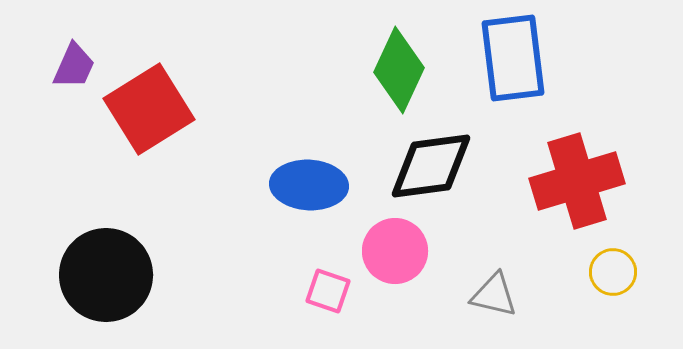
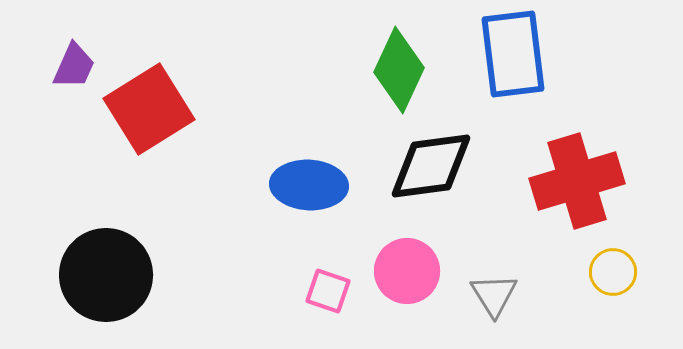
blue rectangle: moved 4 px up
pink circle: moved 12 px right, 20 px down
gray triangle: rotated 45 degrees clockwise
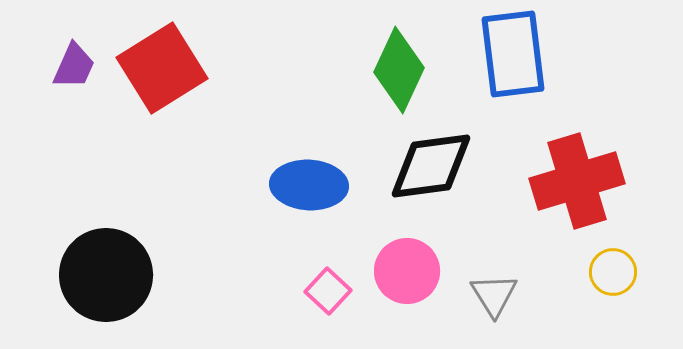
red square: moved 13 px right, 41 px up
pink square: rotated 24 degrees clockwise
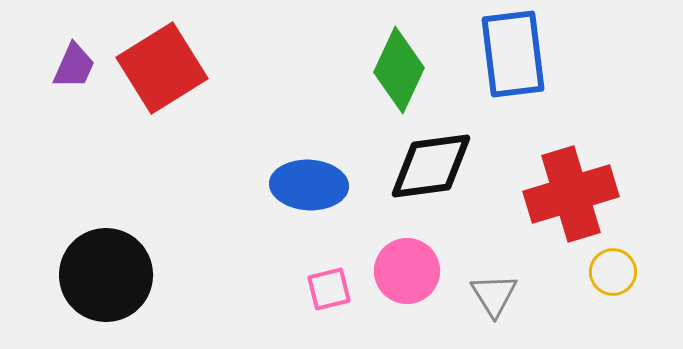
red cross: moved 6 px left, 13 px down
pink square: moved 1 px right, 2 px up; rotated 33 degrees clockwise
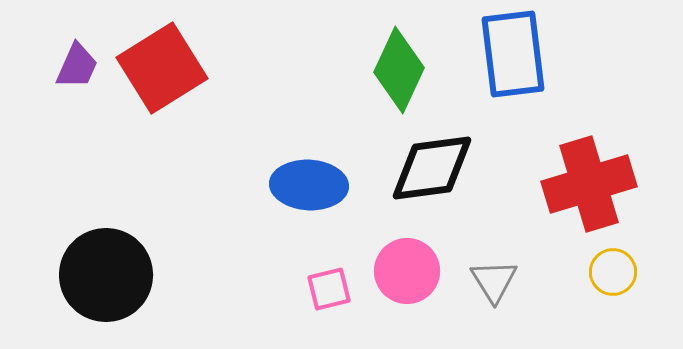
purple trapezoid: moved 3 px right
black diamond: moved 1 px right, 2 px down
red cross: moved 18 px right, 10 px up
gray triangle: moved 14 px up
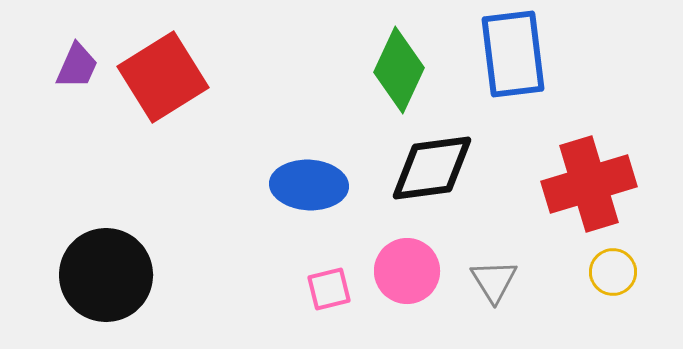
red square: moved 1 px right, 9 px down
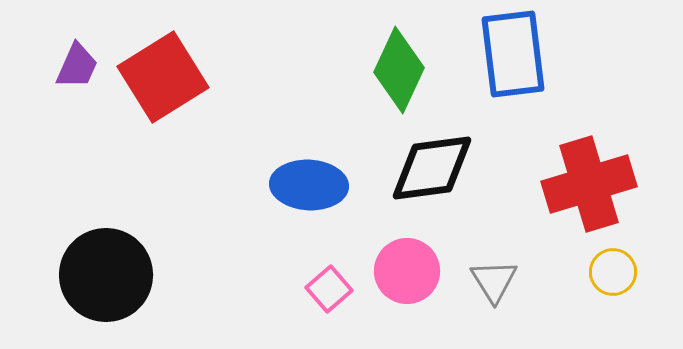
pink square: rotated 27 degrees counterclockwise
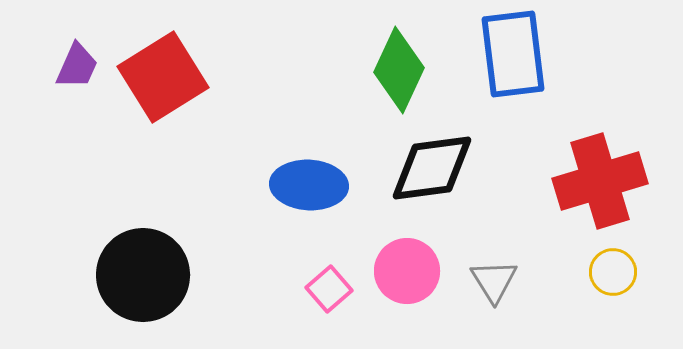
red cross: moved 11 px right, 3 px up
black circle: moved 37 px right
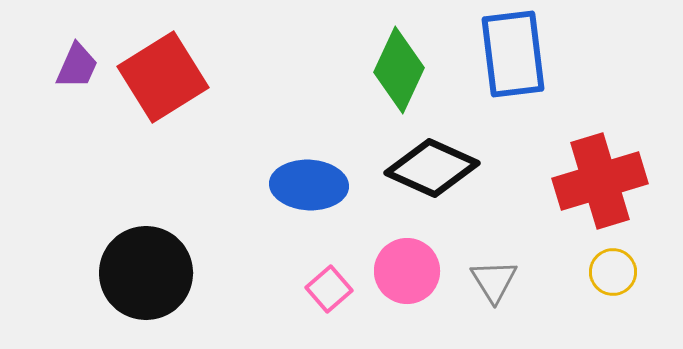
black diamond: rotated 32 degrees clockwise
black circle: moved 3 px right, 2 px up
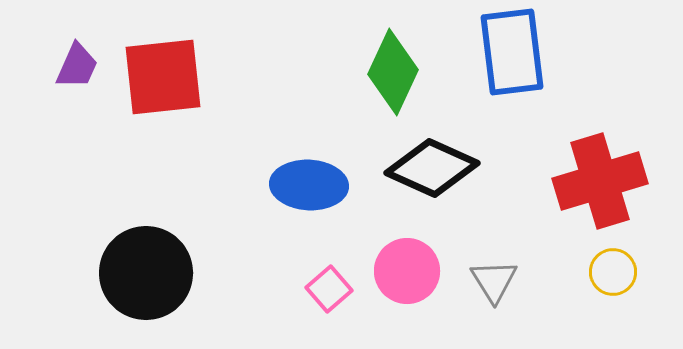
blue rectangle: moved 1 px left, 2 px up
green diamond: moved 6 px left, 2 px down
red square: rotated 26 degrees clockwise
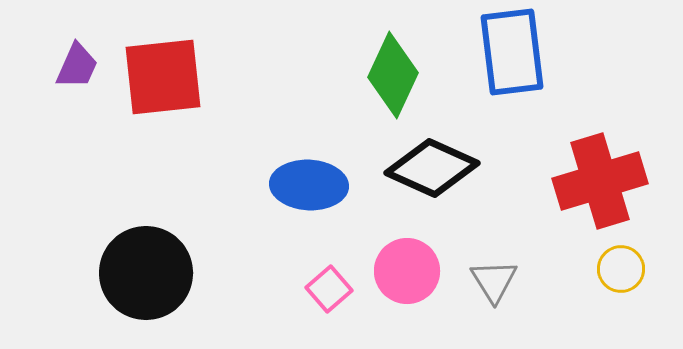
green diamond: moved 3 px down
yellow circle: moved 8 px right, 3 px up
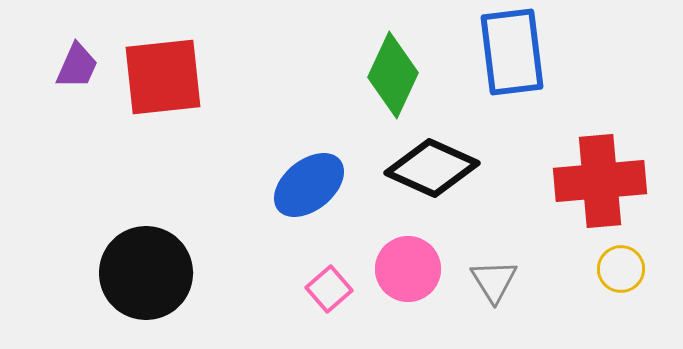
red cross: rotated 12 degrees clockwise
blue ellipse: rotated 42 degrees counterclockwise
pink circle: moved 1 px right, 2 px up
